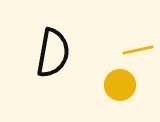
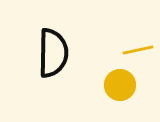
black semicircle: rotated 9 degrees counterclockwise
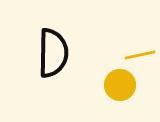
yellow line: moved 2 px right, 5 px down
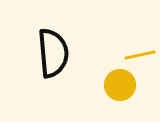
black semicircle: rotated 6 degrees counterclockwise
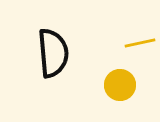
yellow line: moved 12 px up
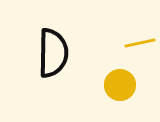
black semicircle: rotated 6 degrees clockwise
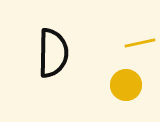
yellow circle: moved 6 px right
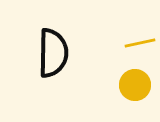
yellow circle: moved 9 px right
